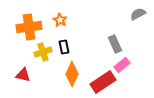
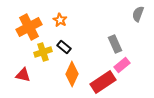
gray semicircle: rotated 42 degrees counterclockwise
orange cross: rotated 20 degrees counterclockwise
black rectangle: rotated 40 degrees counterclockwise
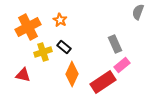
gray semicircle: moved 2 px up
orange cross: moved 1 px left
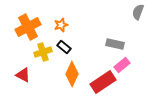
orange star: moved 1 px right, 5 px down; rotated 24 degrees clockwise
gray rectangle: rotated 54 degrees counterclockwise
red triangle: rotated 14 degrees clockwise
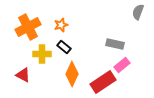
yellow cross: moved 1 px left, 2 px down; rotated 18 degrees clockwise
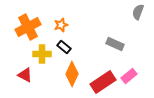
gray rectangle: rotated 12 degrees clockwise
pink rectangle: moved 7 px right, 11 px down
red triangle: moved 2 px right
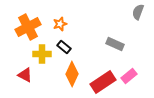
orange star: moved 1 px left, 1 px up
